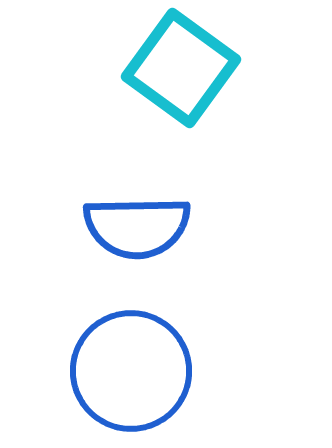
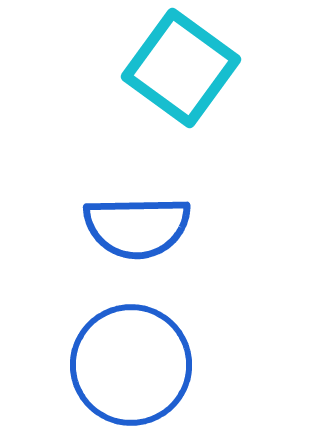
blue circle: moved 6 px up
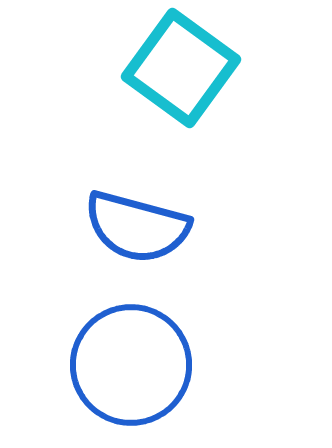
blue semicircle: rotated 16 degrees clockwise
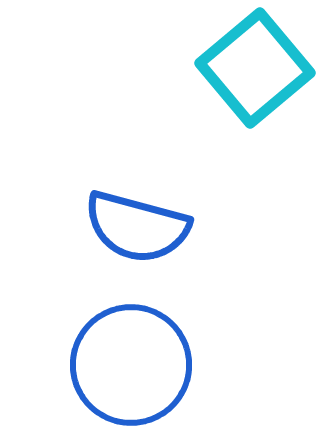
cyan square: moved 74 px right; rotated 14 degrees clockwise
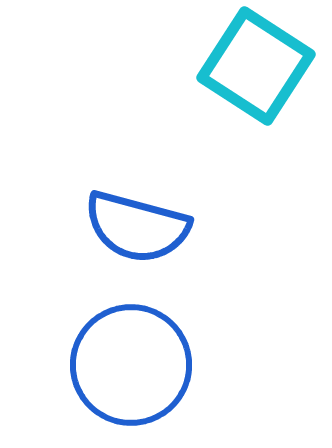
cyan square: moved 1 px right, 2 px up; rotated 17 degrees counterclockwise
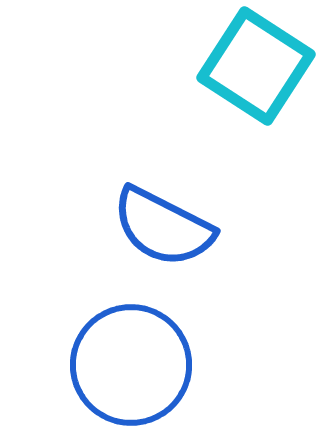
blue semicircle: moved 26 px right; rotated 12 degrees clockwise
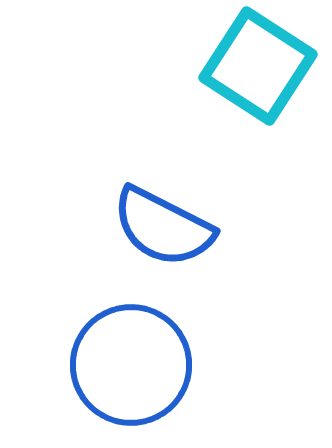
cyan square: moved 2 px right
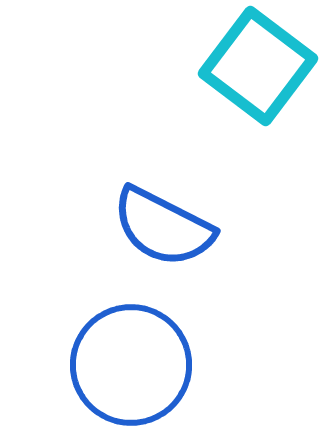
cyan square: rotated 4 degrees clockwise
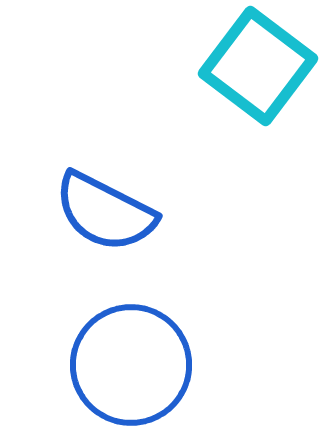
blue semicircle: moved 58 px left, 15 px up
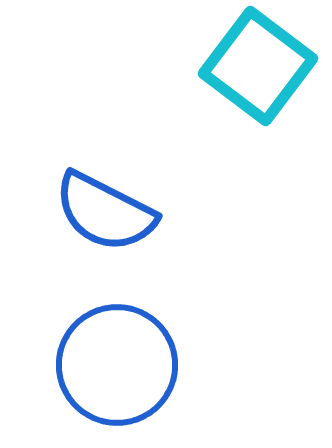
blue circle: moved 14 px left
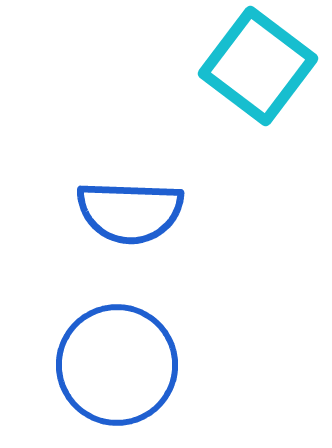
blue semicircle: moved 25 px right; rotated 25 degrees counterclockwise
